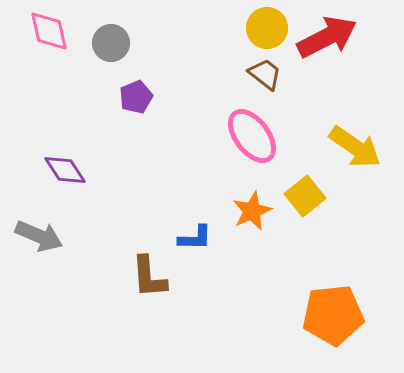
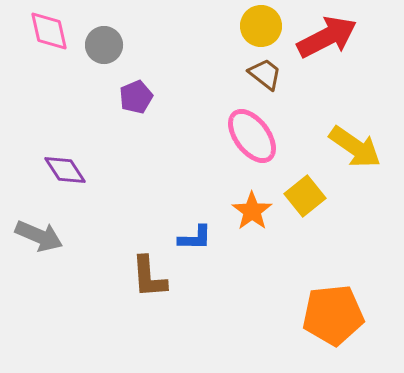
yellow circle: moved 6 px left, 2 px up
gray circle: moved 7 px left, 2 px down
orange star: rotated 12 degrees counterclockwise
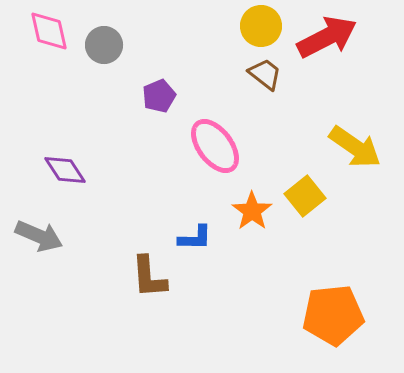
purple pentagon: moved 23 px right, 1 px up
pink ellipse: moved 37 px left, 10 px down
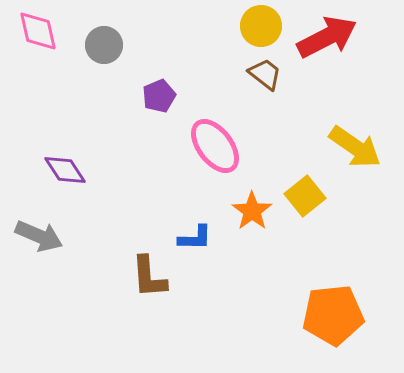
pink diamond: moved 11 px left
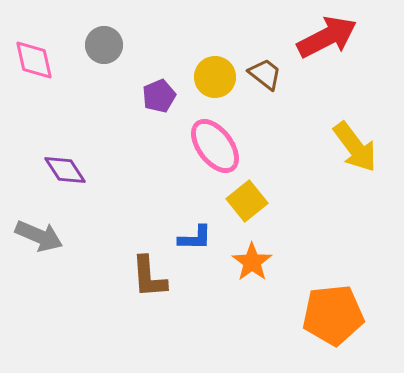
yellow circle: moved 46 px left, 51 px down
pink diamond: moved 4 px left, 29 px down
yellow arrow: rotated 18 degrees clockwise
yellow square: moved 58 px left, 5 px down
orange star: moved 51 px down
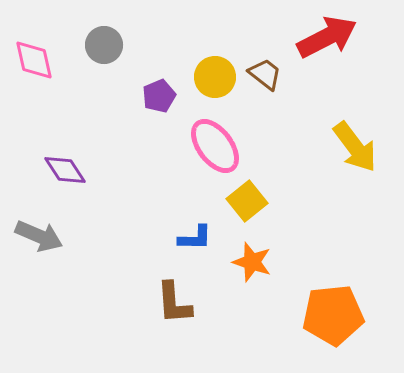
orange star: rotated 18 degrees counterclockwise
brown L-shape: moved 25 px right, 26 px down
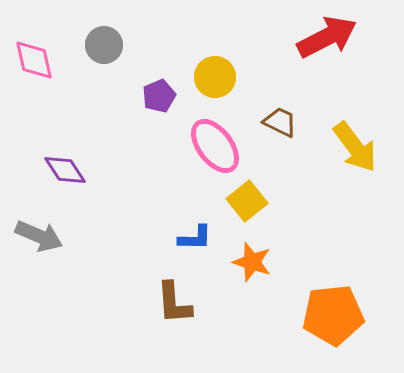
brown trapezoid: moved 15 px right, 48 px down; rotated 12 degrees counterclockwise
